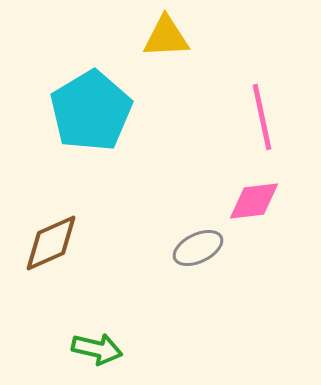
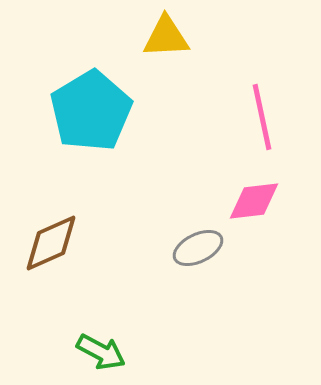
green arrow: moved 4 px right, 3 px down; rotated 15 degrees clockwise
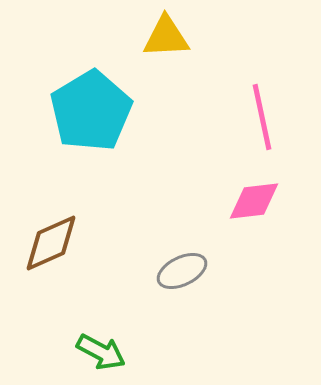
gray ellipse: moved 16 px left, 23 px down
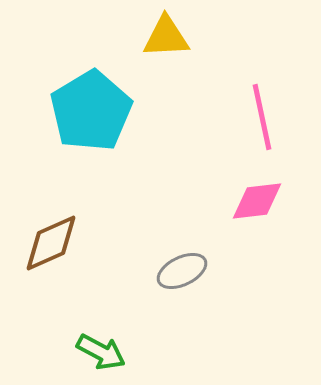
pink diamond: moved 3 px right
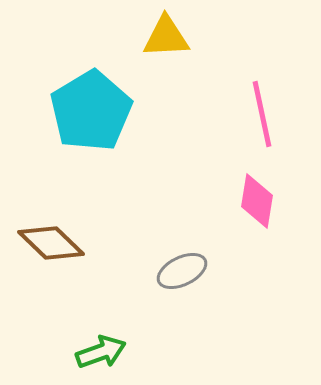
pink line: moved 3 px up
pink diamond: rotated 74 degrees counterclockwise
brown diamond: rotated 68 degrees clockwise
green arrow: rotated 48 degrees counterclockwise
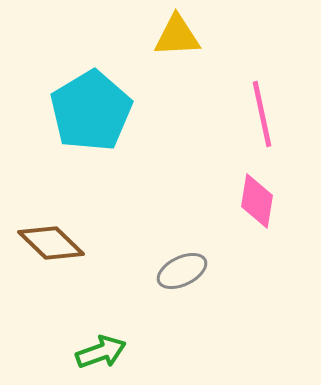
yellow triangle: moved 11 px right, 1 px up
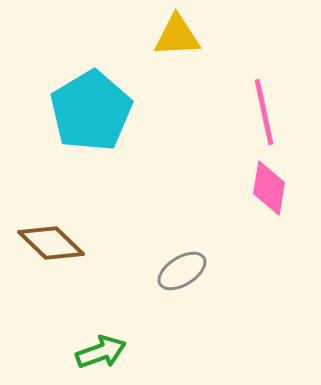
pink line: moved 2 px right, 2 px up
pink diamond: moved 12 px right, 13 px up
gray ellipse: rotated 6 degrees counterclockwise
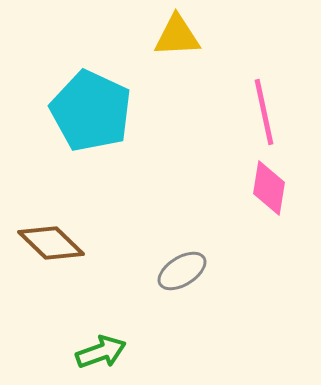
cyan pentagon: rotated 16 degrees counterclockwise
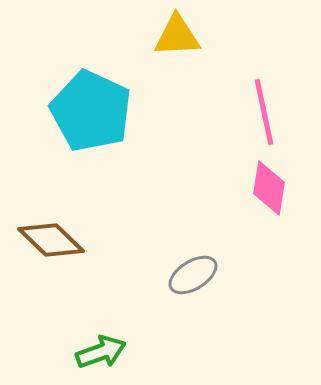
brown diamond: moved 3 px up
gray ellipse: moved 11 px right, 4 px down
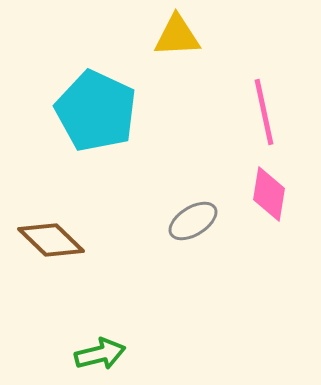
cyan pentagon: moved 5 px right
pink diamond: moved 6 px down
gray ellipse: moved 54 px up
green arrow: moved 1 px left, 2 px down; rotated 6 degrees clockwise
